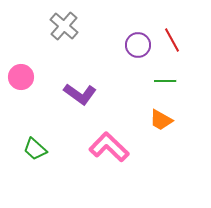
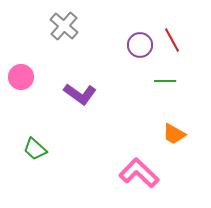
purple circle: moved 2 px right
orange trapezoid: moved 13 px right, 14 px down
pink L-shape: moved 30 px right, 26 px down
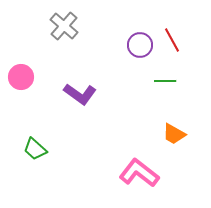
pink L-shape: rotated 6 degrees counterclockwise
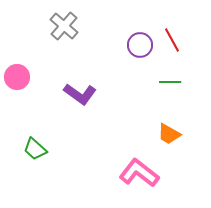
pink circle: moved 4 px left
green line: moved 5 px right, 1 px down
orange trapezoid: moved 5 px left
